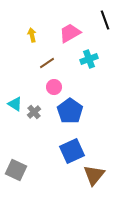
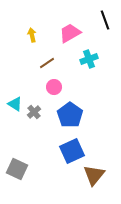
blue pentagon: moved 4 px down
gray square: moved 1 px right, 1 px up
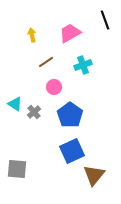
cyan cross: moved 6 px left, 6 px down
brown line: moved 1 px left, 1 px up
gray square: rotated 20 degrees counterclockwise
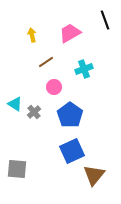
cyan cross: moved 1 px right, 4 px down
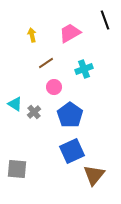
brown line: moved 1 px down
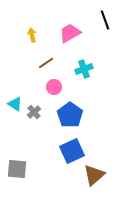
brown triangle: rotated 10 degrees clockwise
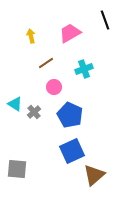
yellow arrow: moved 1 px left, 1 px down
blue pentagon: rotated 10 degrees counterclockwise
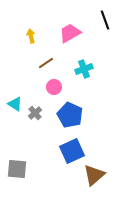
gray cross: moved 1 px right, 1 px down
